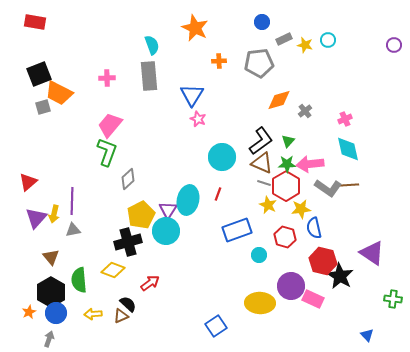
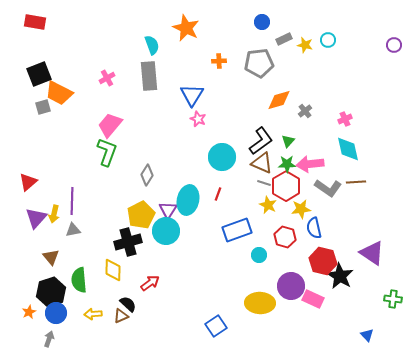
orange star at (195, 28): moved 9 px left
pink cross at (107, 78): rotated 28 degrees counterclockwise
gray diamond at (128, 179): moved 19 px right, 4 px up; rotated 15 degrees counterclockwise
brown line at (349, 185): moved 7 px right, 3 px up
yellow diamond at (113, 270): rotated 70 degrees clockwise
black hexagon at (51, 292): rotated 12 degrees clockwise
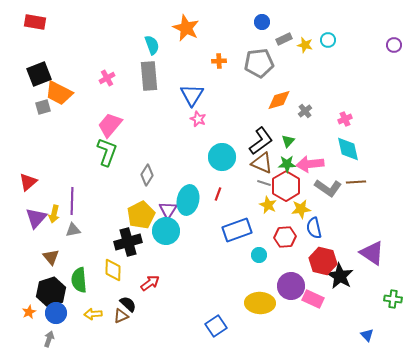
red hexagon at (285, 237): rotated 20 degrees counterclockwise
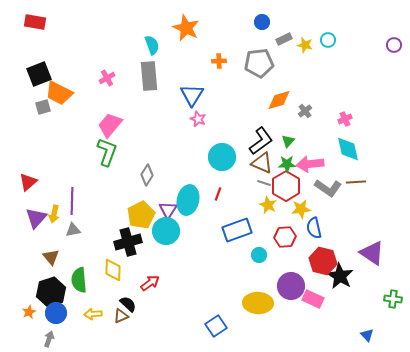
yellow ellipse at (260, 303): moved 2 px left
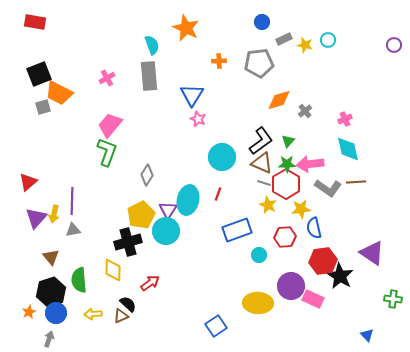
red hexagon at (286, 186): moved 2 px up
red hexagon at (323, 261): rotated 20 degrees counterclockwise
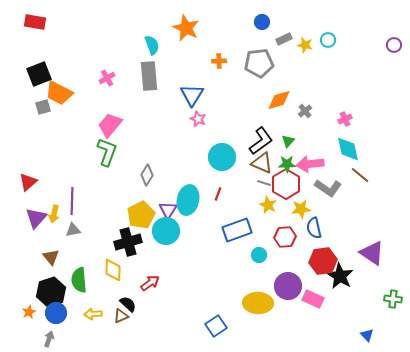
brown line at (356, 182): moved 4 px right, 7 px up; rotated 42 degrees clockwise
purple circle at (291, 286): moved 3 px left
